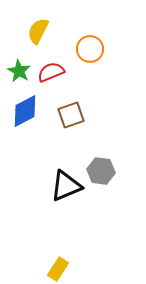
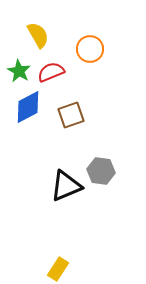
yellow semicircle: moved 4 px down; rotated 124 degrees clockwise
blue diamond: moved 3 px right, 4 px up
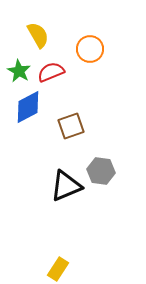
brown square: moved 11 px down
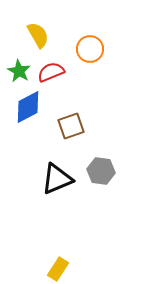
black triangle: moved 9 px left, 7 px up
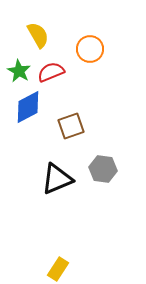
gray hexagon: moved 2 px right, 2 px up
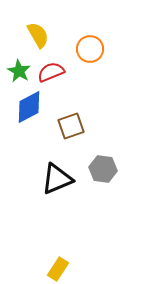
blue diamond: moved 1 px right
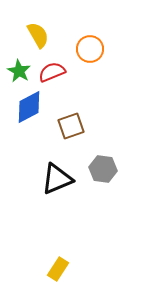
red semicircle: moved 1 px right
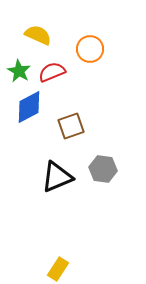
yellow semicircle: rotated 36 degrees counterclockwise
black triangle: moved 2 px up
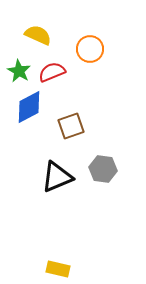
yellow rectangle: rotated 70 degrees clockwise
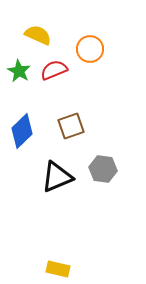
red semicircle: moved 2 px right, 2 px up
blue diamond: moved 7 px left, 24 px down; rotated 16 degrees counterclockwise
